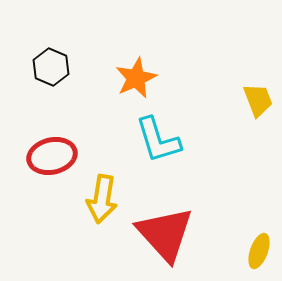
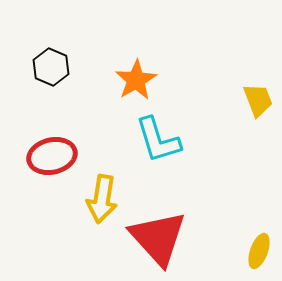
orange star: moved 2 px down; rotated 6 degrees counterclockwise
red triangle: moved 7 px left, 4 px down
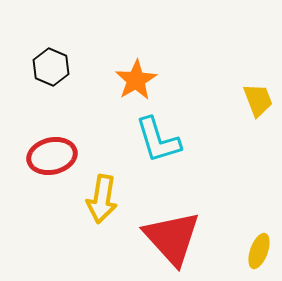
red triangle: moved 14 px right
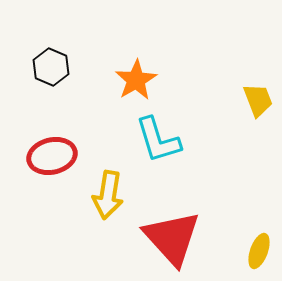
yellow arrow: moved 6 px right, 4 px up
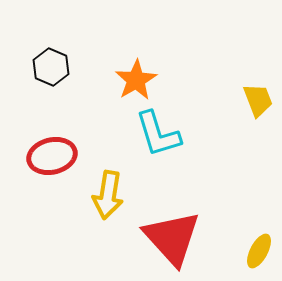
cyan L-shape: moved 6 px up
yellow ellipse: rotated 8 degrees clockwise
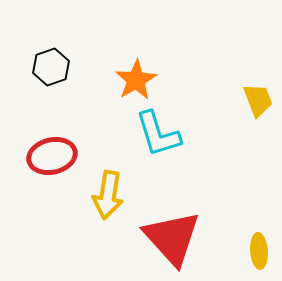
black hexagon: rotated 18 degrees clockwise
yellow ellipse: rotated 32 degrees counterclockwise
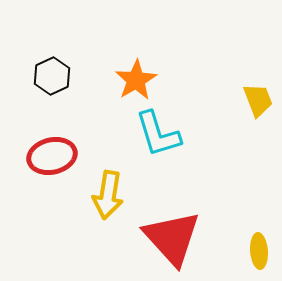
black hexagon: moved 1 px right, 9 px down; rotated 6 degrees counterclockwise
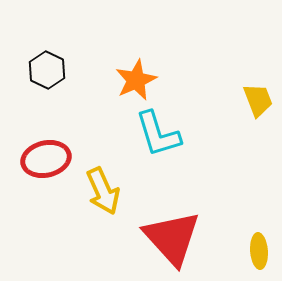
black hexagon: moved 5 px left, 6 px up; rotated 9 degrees counterclockwise
orange star: rotated 6 degrees clockwise
red ellipse: moved 6 px left, 3 px down
yellow arrow: moved 5 px left, 4 px up; rotated 33 degrees counterclockwise
